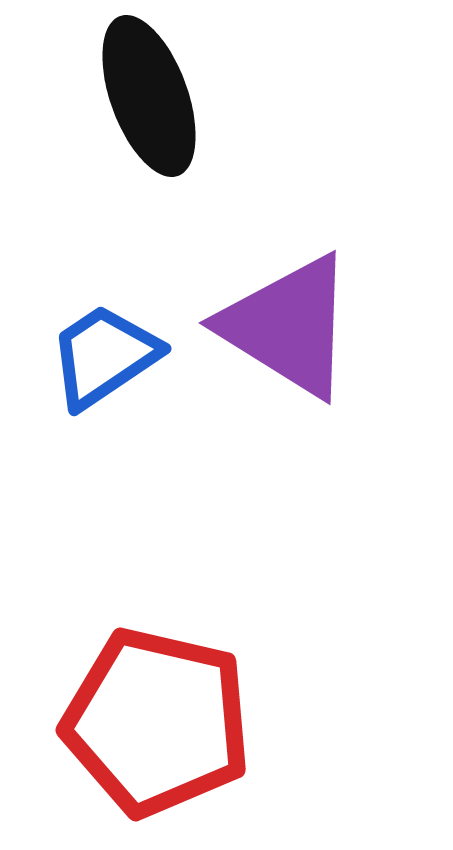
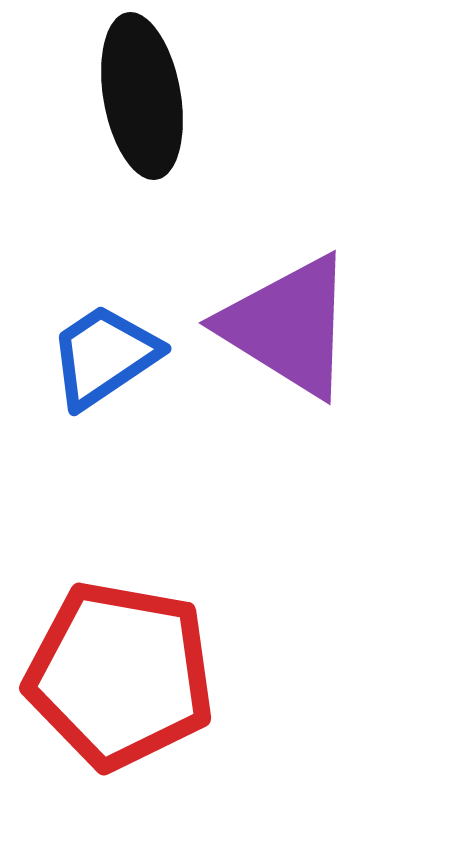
black ellipse: moved 7 px left; rotated 10 degrees clockwise
red pentagon: moved 37 px left, 47 px up; rotated 3 degrees counterclockwise
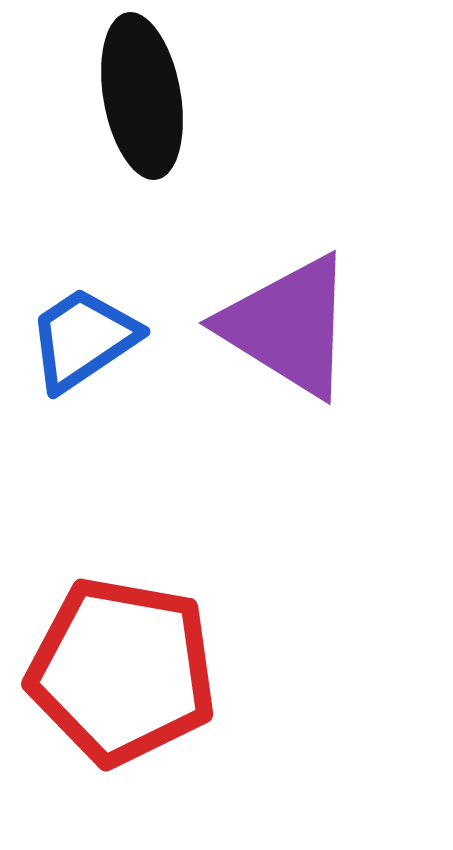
blue trapezoid: moved 21 px left, 17 px up
red pentagon: moved 2 px right, 4 px up
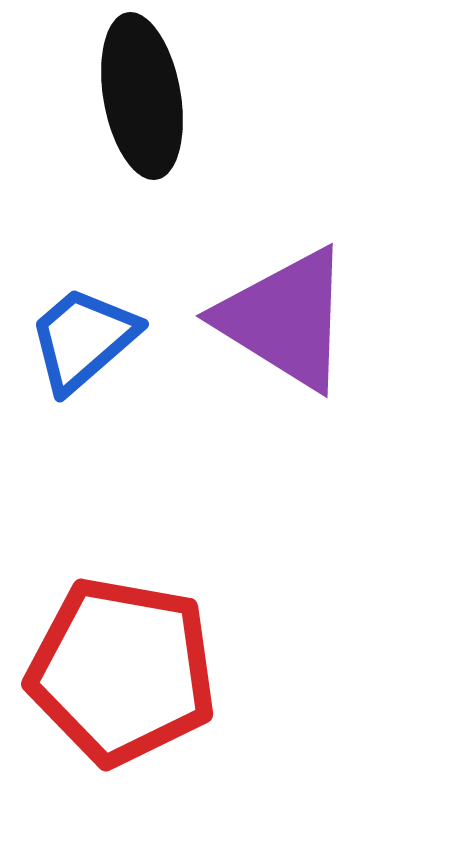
purple triangle: moved 3 px left, 7 px up
blue trapezoid: rotated 7 degrees counterclockwise
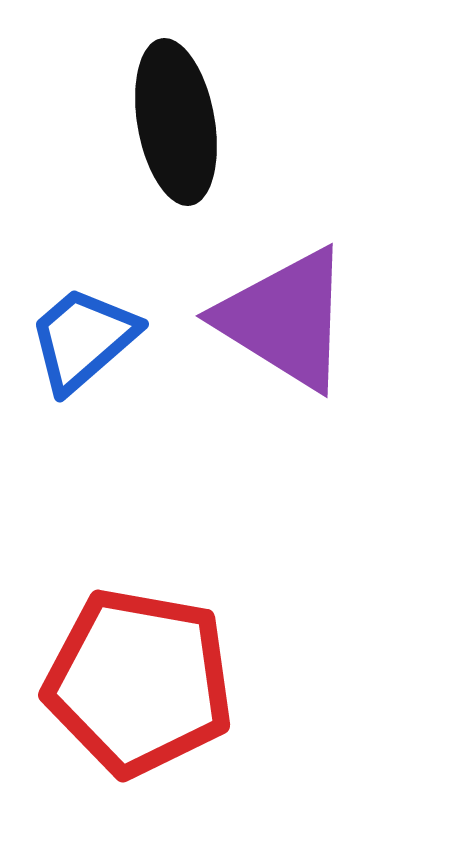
black ellipse: moved 34 px right, 26 px down
red pentagon: moved 17 px right, 11 px down
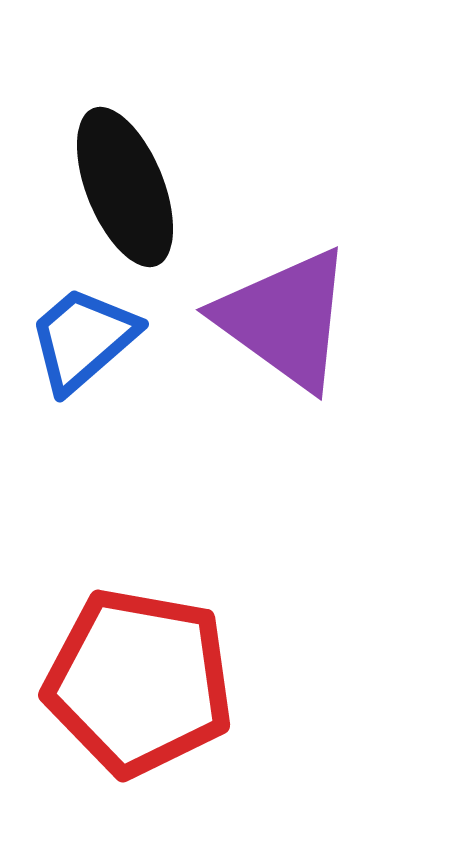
black ellipse: moved 51 px left, 65 px down; rotated 12 degrees counterclockwise
purple triangle: rotated 4 degrees clockwise
